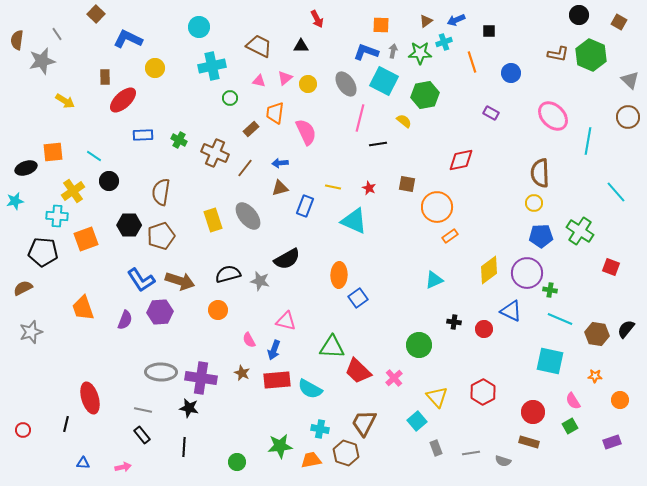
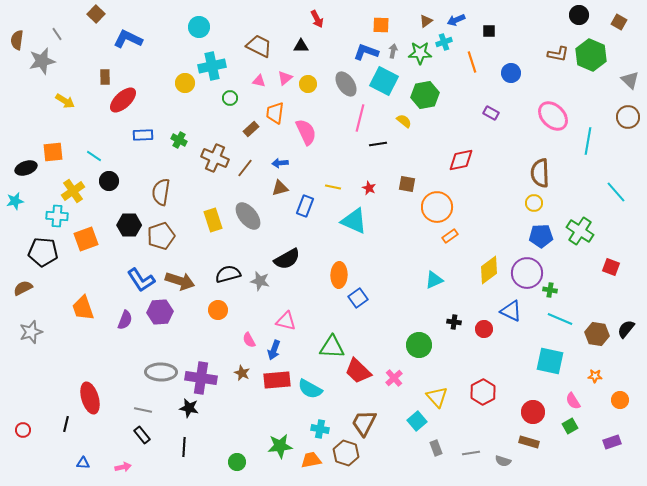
yellow circle at (155, 68): moved 30 px right, 15 px down
brown cross at (215, 153): moved 5 px down
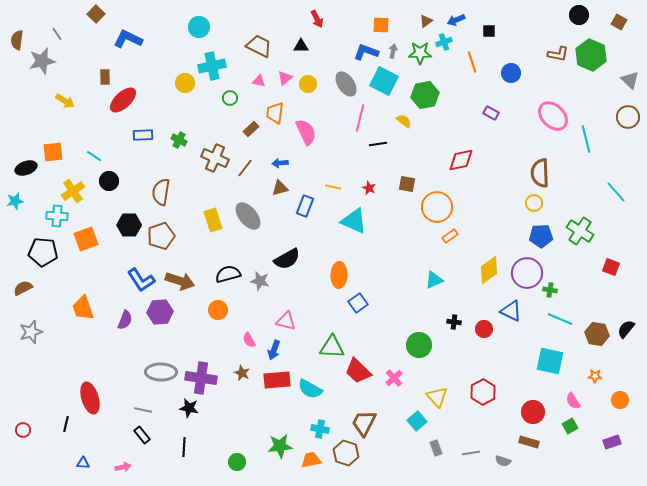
cyan line at (588, 141): moved 2 px left, 2 px up; rotated 24 degrees counterclockwise
blue square at (358, 298): moved 5 px down
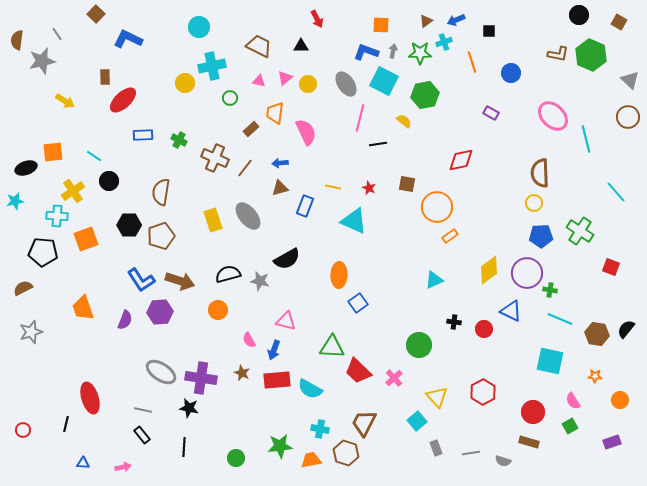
gray ellipse at (161, 372): rotated 32 degrees clockwise
green circle at (237, 462): moved 1 px left, 4 px up
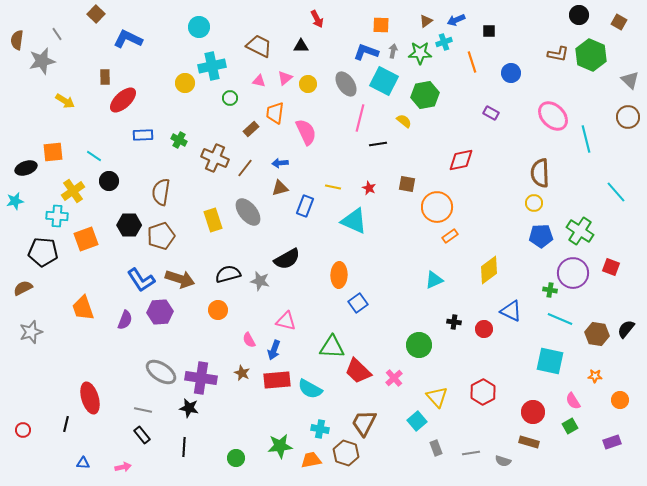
gray ellipse at (248, 216): moved 4 px up
purple circle at (527, 273): moved 46 px right
brown arrow at (180, 281): moved 2 px up
